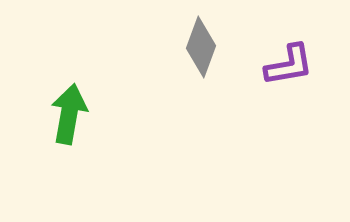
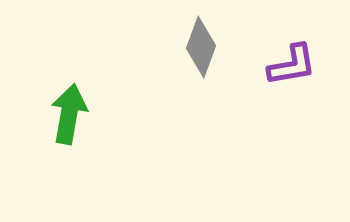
purple L-shape: moved 3 px right
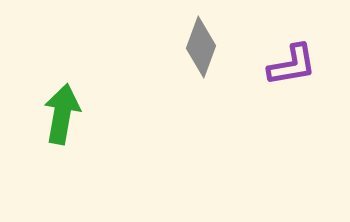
green arrow: moved 7 px left
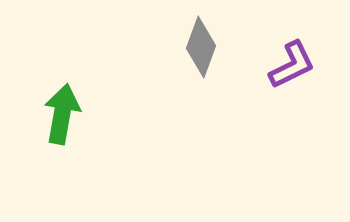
purple L-shape: rotated 16 degrees counterclockwise
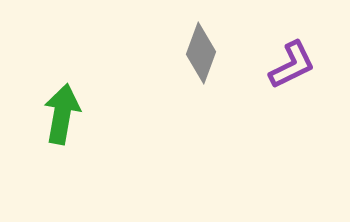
gray diamond: moved 6 px down
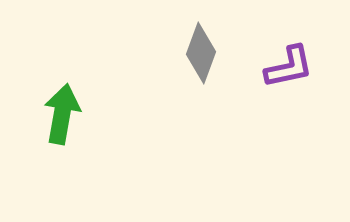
purple L-shape: moved 3 px left, 2 px down; rotated 14 degrees clockwise
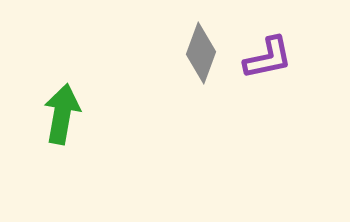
purple L-shape: moved 21 px left, 9 px up
